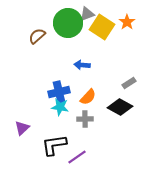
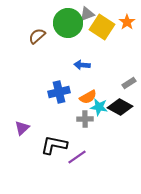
orange semicircle: rotated 18 degrees clockwise
cyan star: moved 39 px right
black L-shape: rotated 20 degrees clockwise
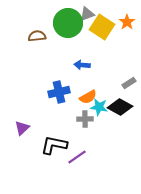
brown semicircle: rotated 36 degrees clockwise
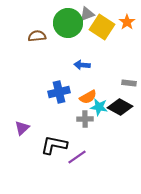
gray rectangle: rotated 40 degrees clockwise
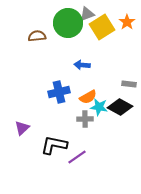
yellow square: rotated 25 degrees clockwise
gray rectangle: moved 1 px down
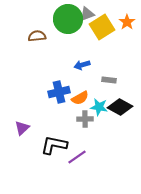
green circle: moved 4 px up
blue arrow: rotated 21 degrees counterclockwise
gray rectangle: moved 20 px left, 4 px up
orange semicircle: moved 8 px left, 1 px down
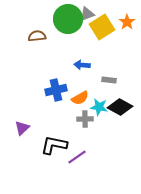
blue arrow: rotated 21 degrees clockwise
blue cross: moved 3 px left, 2 px up
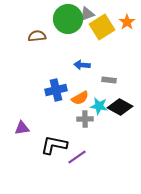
cyan star: moved 1 px up
purple triangle: rotated 35 degrees clockwise
